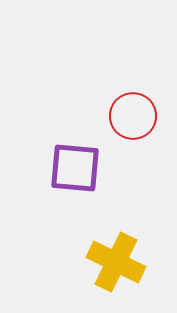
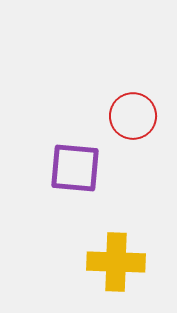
yellow cross: rotated 24 degrees counterclockwise
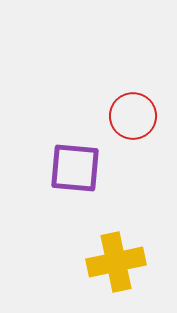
yellow cross: rotated 14 degrees counterclockwise
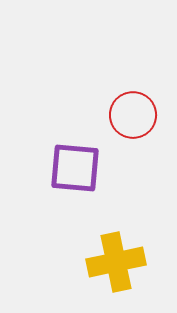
red circle: moved 1 px up
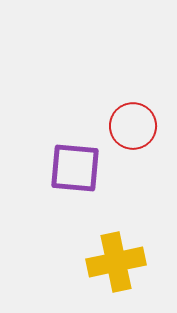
red circle: moved 11 px down
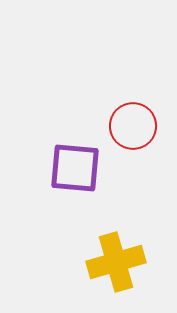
yellow cross: rotated 4 degrees counterclockwise
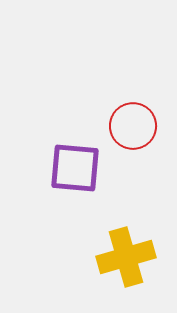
yellow cross: moved 10 px right, 5 px up
